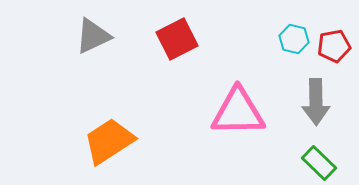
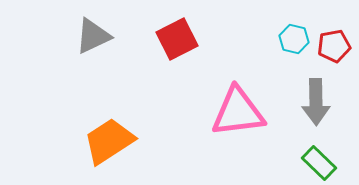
pink triangle: rotated 6 degrees counterclockwise
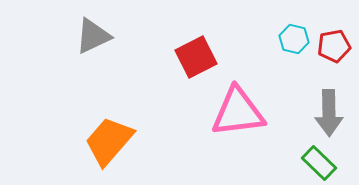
red square: moved 19 px right, 18 px down
gray arrow: moved 13 px right, 11 px down
orange trapezoid: rotated 16 degrees counterclockwise
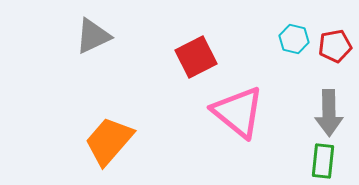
red pentagon: moved 1 px right
pink triangle: rotated 46 degrees clockwise
green rectangle: moved 4 px right, 2 px up; rotated 52 degrees clockwise
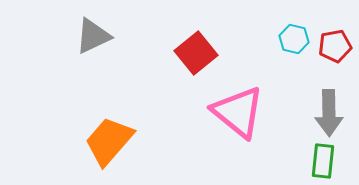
red square: moved 4 px up; rotated 12 degrees counterclockwise
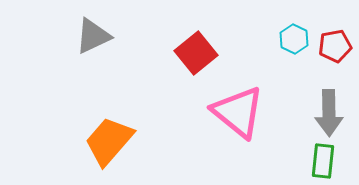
cyan hexagon: rotated 12 degrees clockwise
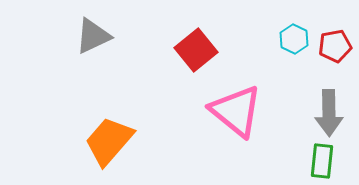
red square: moved 3 px up
pink triangle: moved 2 px left, 1 px up
green rectangle: moved 1 px left
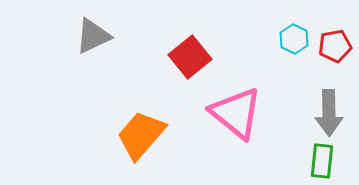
red square: moved 6 px left, 7 px down
pink triangle: moved 2 px down
orange trapezoid: moved 32 px right, 6 px up
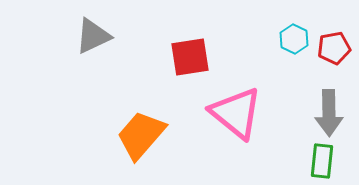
red pentagon: moved 1 px left, 2 px down
red square: rotated 30 degrees clockwise
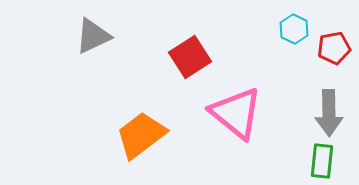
cyan hexagon: moved 10 px up
red square: rotated 24 degrees counterclockwise
orange trapezoid: rotated 12 degrees clockwise
